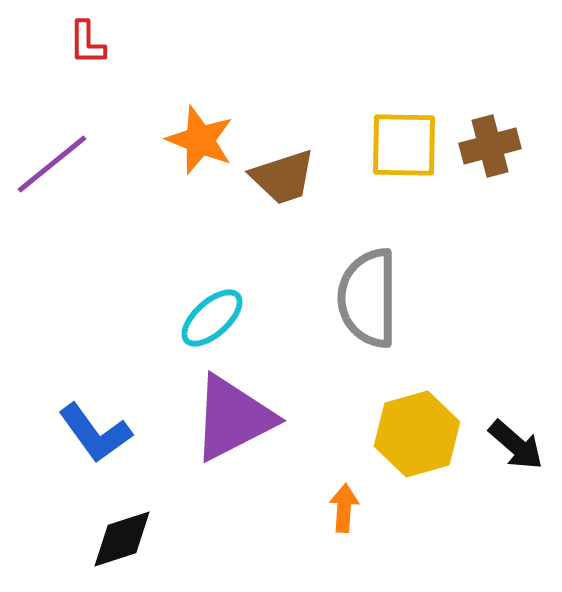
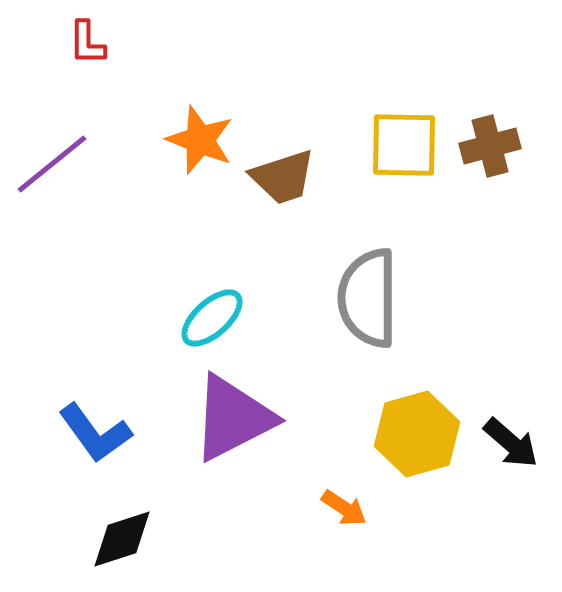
black arrow: moved 5 px left, 2 px up
orange arrow: rotated 120 degrees clockwise
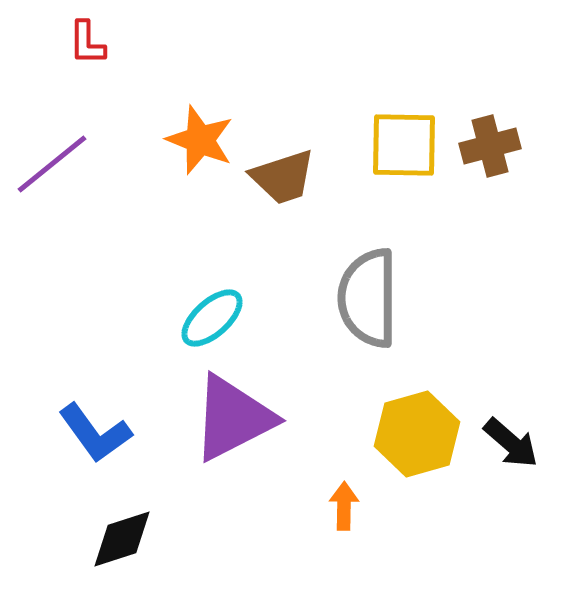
orange arrow: moved 2 px up; rotated 123 degrees counterclockwise
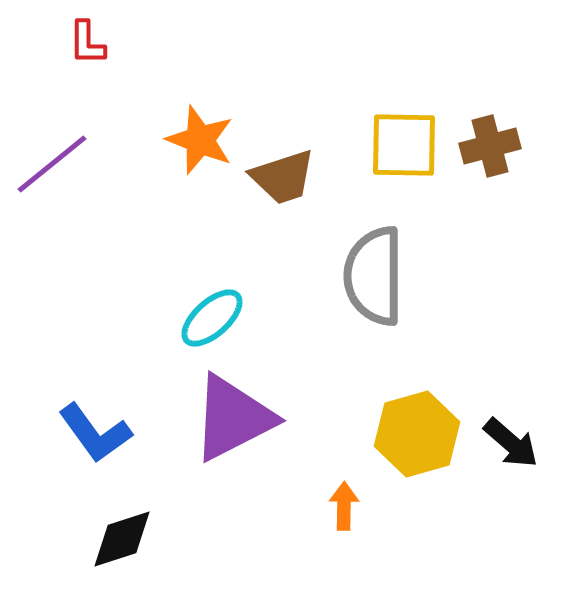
gray semicircle: moved 6 px right, 22 px up
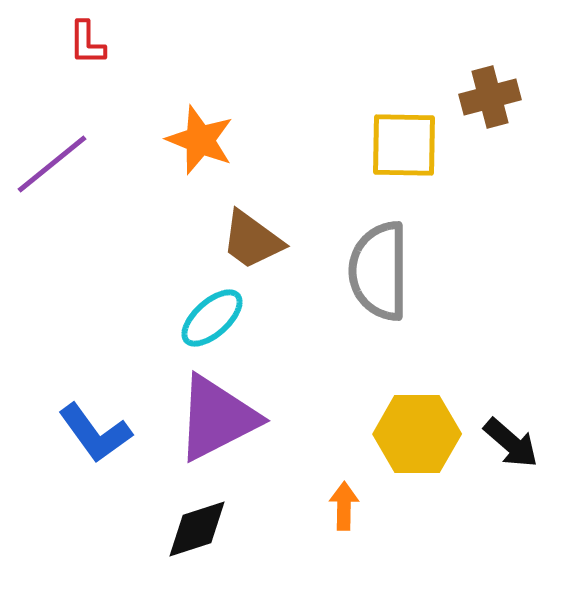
brown cross: moved 49 px up
brown trapezoid: moved 31 px left, 63 px down; rotated 54 degrees clockwise
gray semicircle: moved 5 px right, 5 px up
purple triangle: moved 16 px left
yellow hexagon: rotated 16 degrees clockwise
black diamond: moved 75 px right, 10 px up
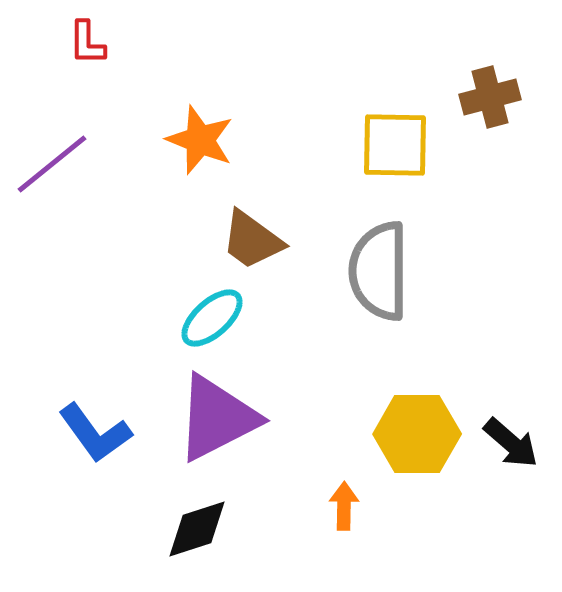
yellow square: moved 9 px left
